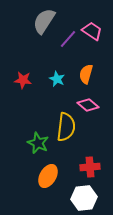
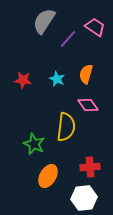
pink trapezoid: moved 3 px right, 4 px up
pink diamond: rotated 15 degrees clockwise
green star: moved 4 px left, 1 px down
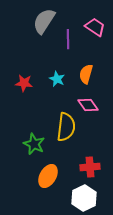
purple line: rotated 42 degrees counterclockwise
red star: moved 1 px right, 3 px down
white hexagon: rotated 20 degrees counterclockwise
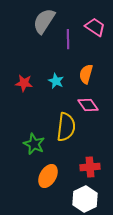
cyan star: moved 1 px left, 2 px down
white hexagon: moved 1 px right, 1 px down
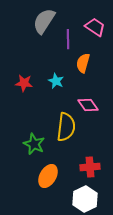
orange semicircle: moved 3 px left, 11 px up
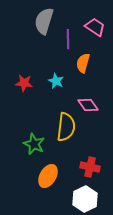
gray semicircle: rotated 16 degrees counterclockwise
red cross: rotated 18 degrees clockwise
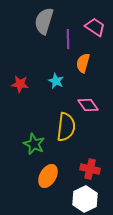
red star: moved 4 px left, 1 px down
red cross: moved 2 px down
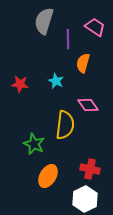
yellow semicircle: moved 1 px left, 2 px up
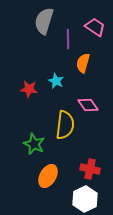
red star: moved 9 px right, 5 px down
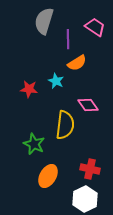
orange semicircle: moved 6 px left; rotated 138 degrees counterclockwise
